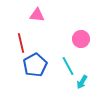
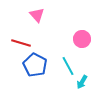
pink triangle: rotated 42 degrees clockwise
pink circle: moved 1 px right
red line: rotated 60 degrees counterclockwise
blue pentagon: rotated 15 degrees counterclockwise
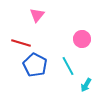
pink triangle: rotated 21 degrees clockwise
cyan arrow: moved 4 px right, 3 px down
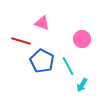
pink triangle: moved 5 px right, 8 px down; rotated 49 degrees counterclockwise
red line: moved 2 px up
blue pentagon: moved 7 px right, 4 px up
cyan arrow: moved 4 px left
